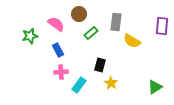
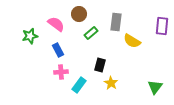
green triangle: rotated 21 degrees counterclockwise
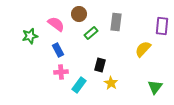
yellow semicircle: moved 11 px right, 8 px down; rotated 102 degrees clockwise
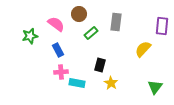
cyan rectangle: moved 2 px left, 2 px up; rotated 63 degrees clockwise
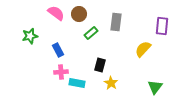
pink semicircle: moved 11 px up
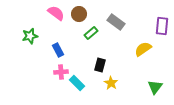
gray rectangle: rotated 60 degrees counterclockwise
yellow semicircle: rotated 12 degrees clockwise
cyan rectangle: rotated 35 degrees clockwise
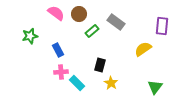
green rectangle: moved 1 px right, 2 px up
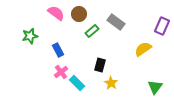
purple rectangle: rotated 18 degrees clockwise
pink cross: rotated 32 degrees counterclockwise
